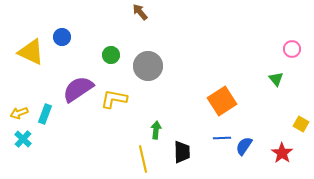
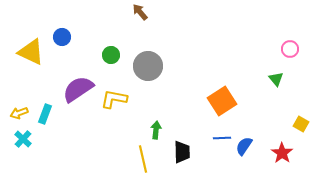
pink circle: moved 2 px left
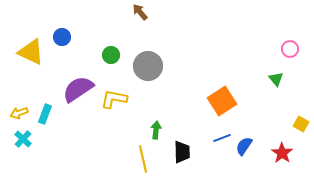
blue line: rotated 18 degrees counterclockwise
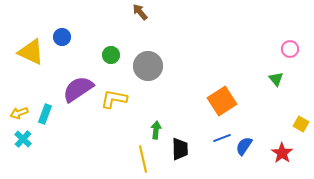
black trapezoid: moved 2 px left, 3 px up
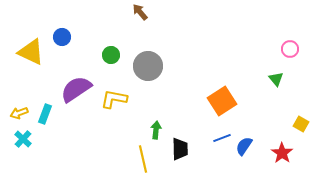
purple semicircle: moved 2 px left
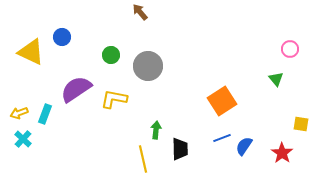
yellow square: rotated 21 degrees counterclockwise
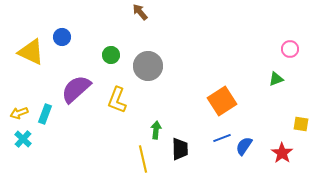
green triangle: rotated 49 degrees clockwise
purple semicircle: rotated 8 degrees counterclockwise
yellow L-shape: moved 3 px right, 1 px down; rotated 80 degrees counterclockwise
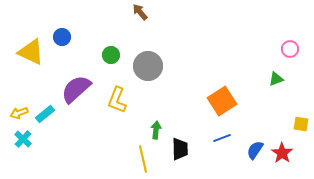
cyan rectangle: rotated 30 degrees clockwise
blue semicircle: moved 11 px right, 4 px down
